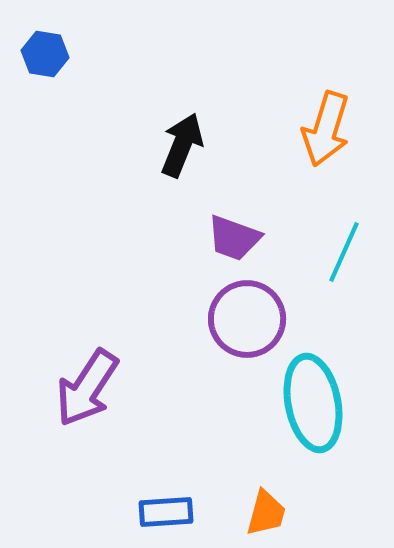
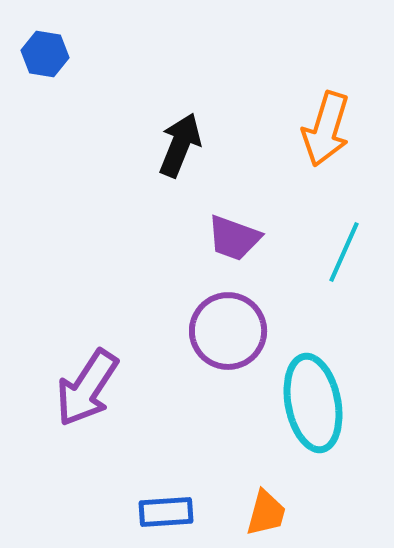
black arrow: moved 2 px left
purple circle: moved 19 px left, 12 px down
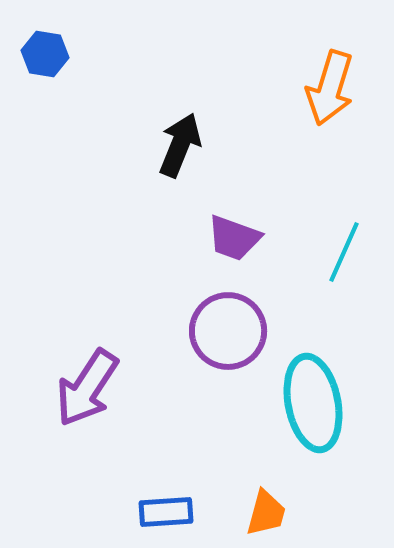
orange arrow: moved 4 px right, 41 px up
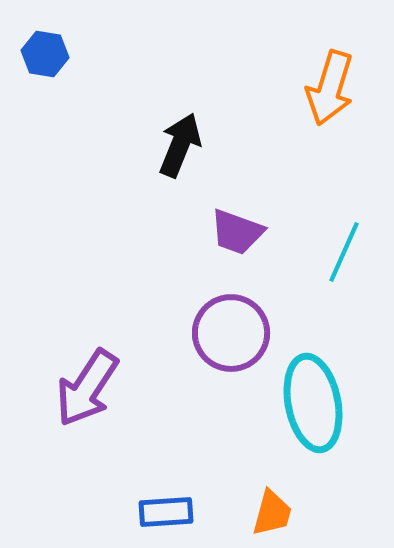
purple trapezoid: moved 3 px right, 6 px up
purple circle: moved 3 px right, 2 px down
orange trapezoid: moved 6 px right
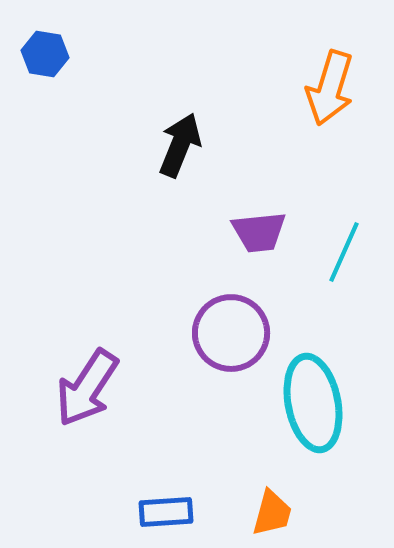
purple trapezoid: moved 22 px right; rotated 26 degrees counterclockwise
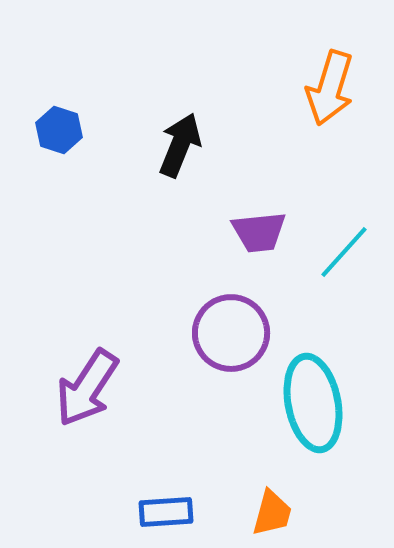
blue hexagon: moved 14 px right, 76 px down; rotated 9 degrees clockwise
cyan line: rotated 18 degrees clockwise
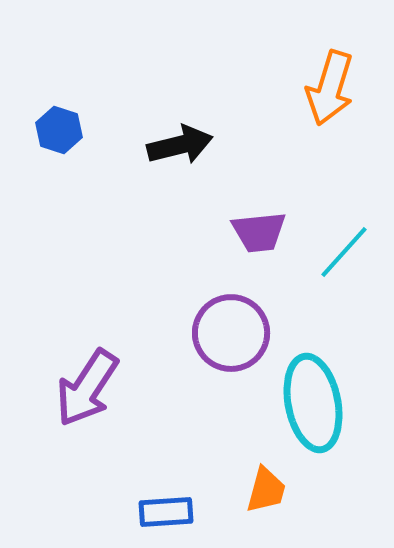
black arrow: rotated 54 degrees clockwise
orange trapezoid: moved 6 px left, 23 px up
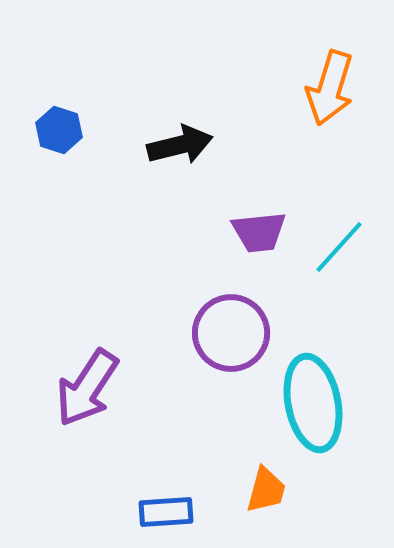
cyan line: moved 5 px left, 5 px up
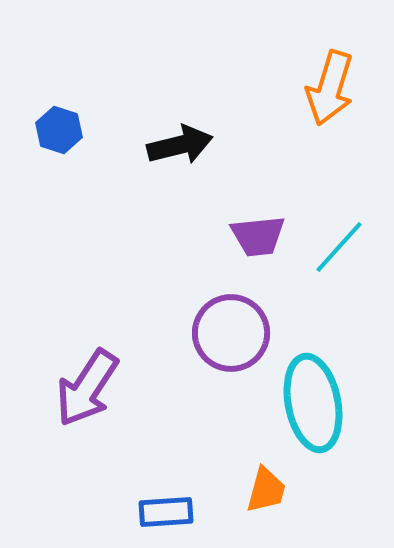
purple trapezoid: moved 1 px left, 4 px down
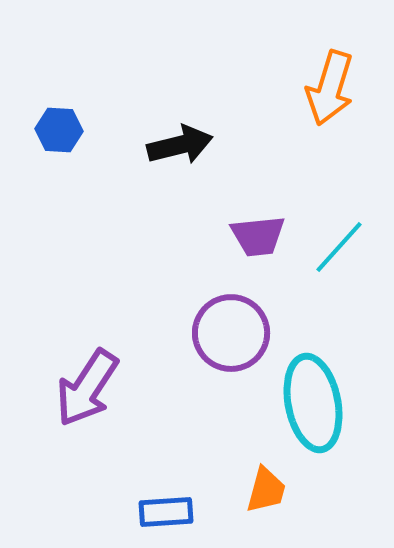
blue hexagon: rotated 15 degrees counterclockwise
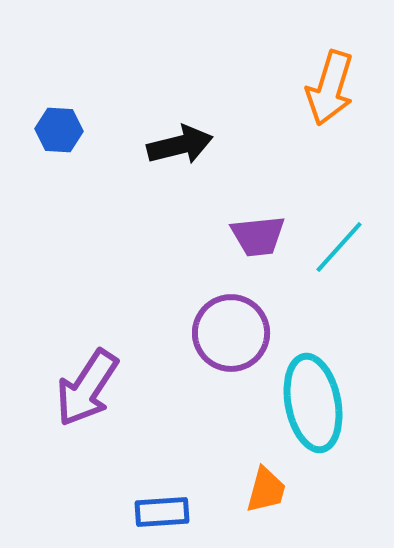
blue rectangle: moved 4 px left
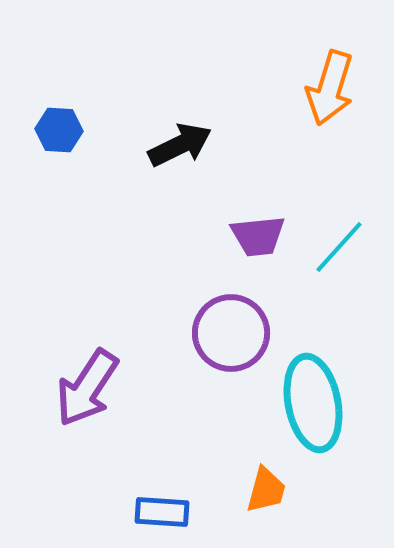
black arrow: rotated 12 degrees counterclockwise
blue rectangle: rotated 8 degrees clockwise
